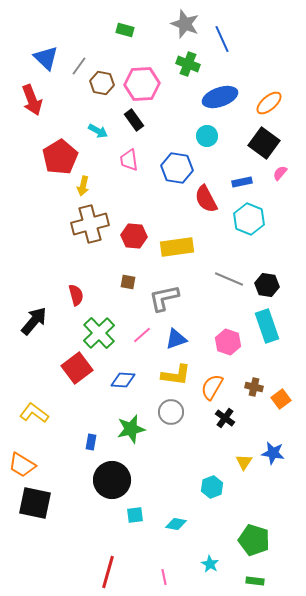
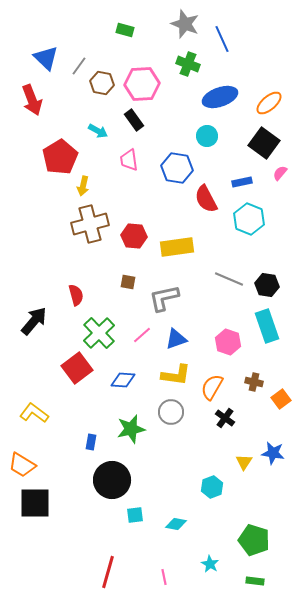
brown cross at (254, 387): moved 5 px up
black square at (35, 503): rotated 12 degrees counterclockwise
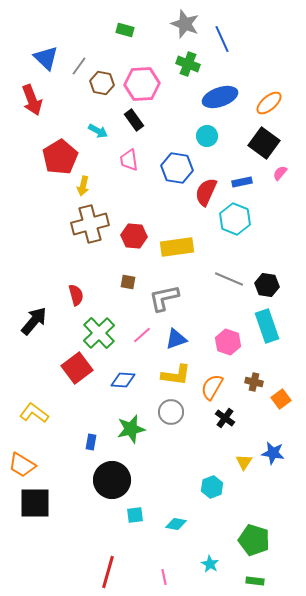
red semicircle at (206, 199): moved 7 px up; rotated 52 degrees clockwise
cyan hexagon at (249, 219): moved 14 px left
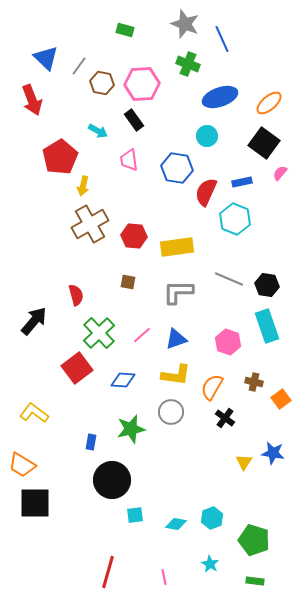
brown cross at (90, 224): rotated 15 degrees counterclockwise
gray L-shape at (164, 298): moved 14 px right, 6 px up; rotated 12 degrees clockwise
cyan hexagon at (212, 487): moved 31 px down
